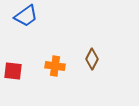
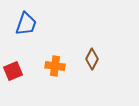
blue trapezoid: moved 8 px down; rotated 35 degrees counterclockwise
red square: rotated 30 degrees counterclockwise
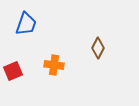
brown diamond: moved 6 px right, 11 px up
orange cross: moved 1 px left, 1 px up
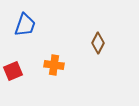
blue trapezoid: moved 1 px left, 1 px down
brown diamond: moved 5 px up
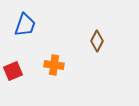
brown diamond: moved 1 px left, 2 px up
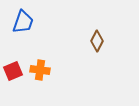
blue trapezoid: moved 2 px left, 3 px up
orange cross: moved 14 px left, 5 px down
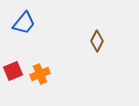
blue trapezoid: moved 1 px right, 1 px down; rotated 20 degrees clockwise
orange cross: moved 4 px down; rotated 30 degrees counterclockwise
